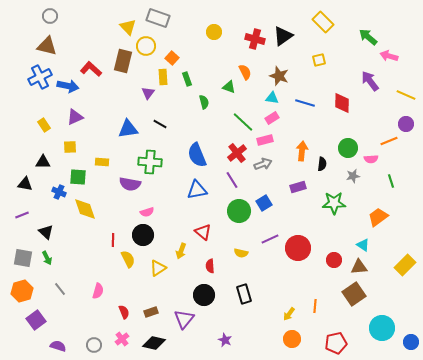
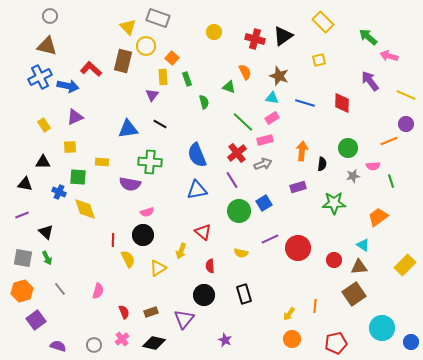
purple triangle at (148, 93): moved 4 px right, 2 px down
pink semicircle at (371, 159): moved 2 px right, 7 px down
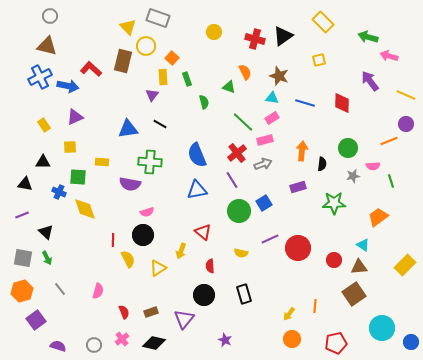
green arrow at (368, 37): rotated 24 degrees counterclockwise
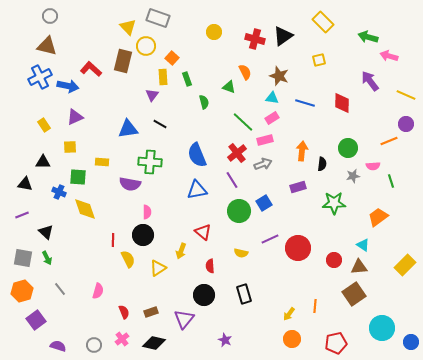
pink semicircle at (147, 212): rotated 72 degrees counterclockwise
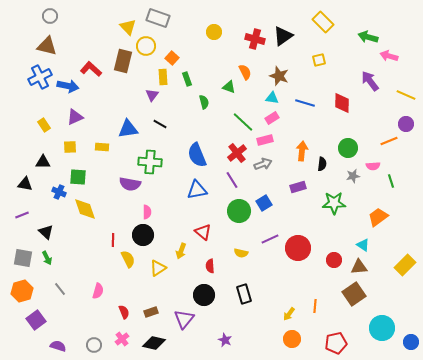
yellow rectangle at (102, 162): moved 15 px up
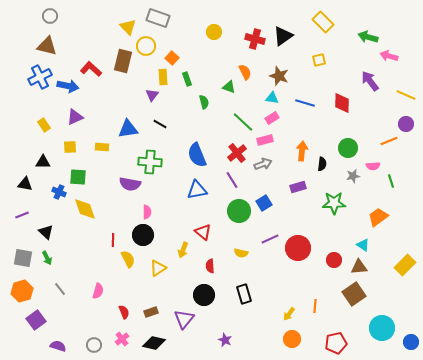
yellow arrow at (181, 251): moved 2 px right, 1 px up
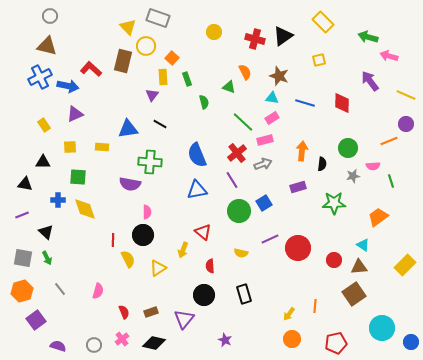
purple triangle at (75, 117): moved 3 px up
blue cross at (59, 192): moved 1 px left, 8 px down; rotated 24 degrees counterclockwise
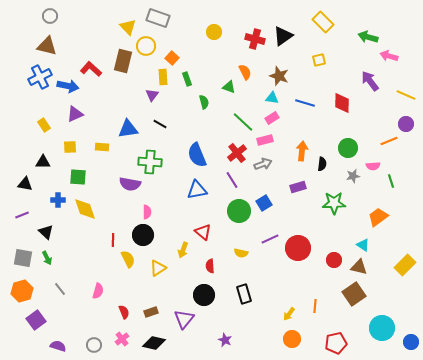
brown triangle at (359, 267): rotated 18 degrees clockwise
